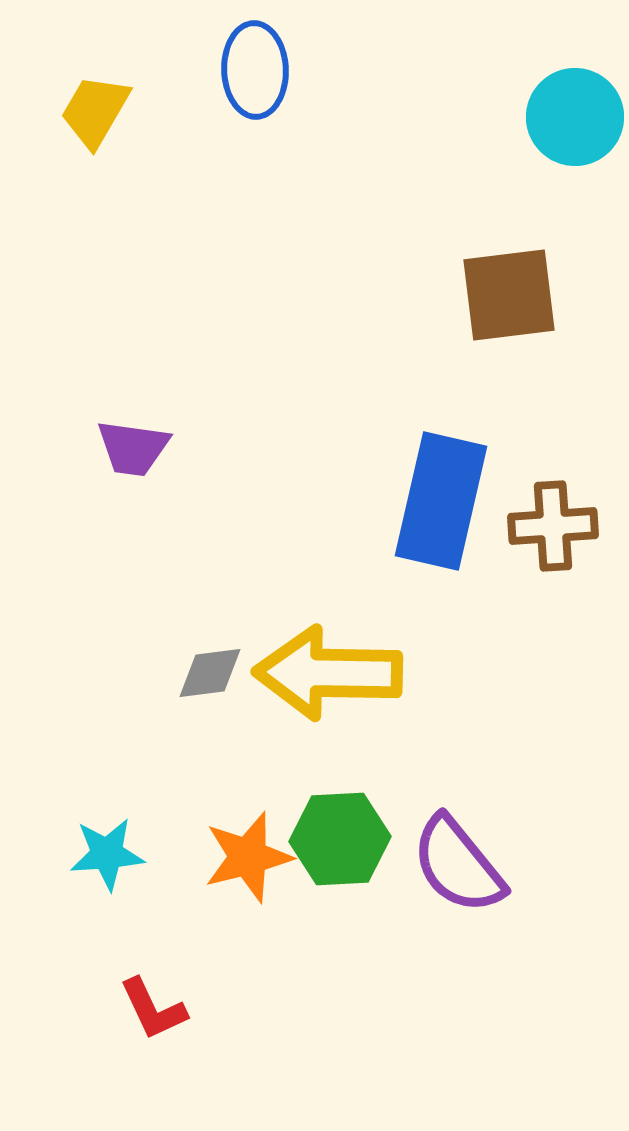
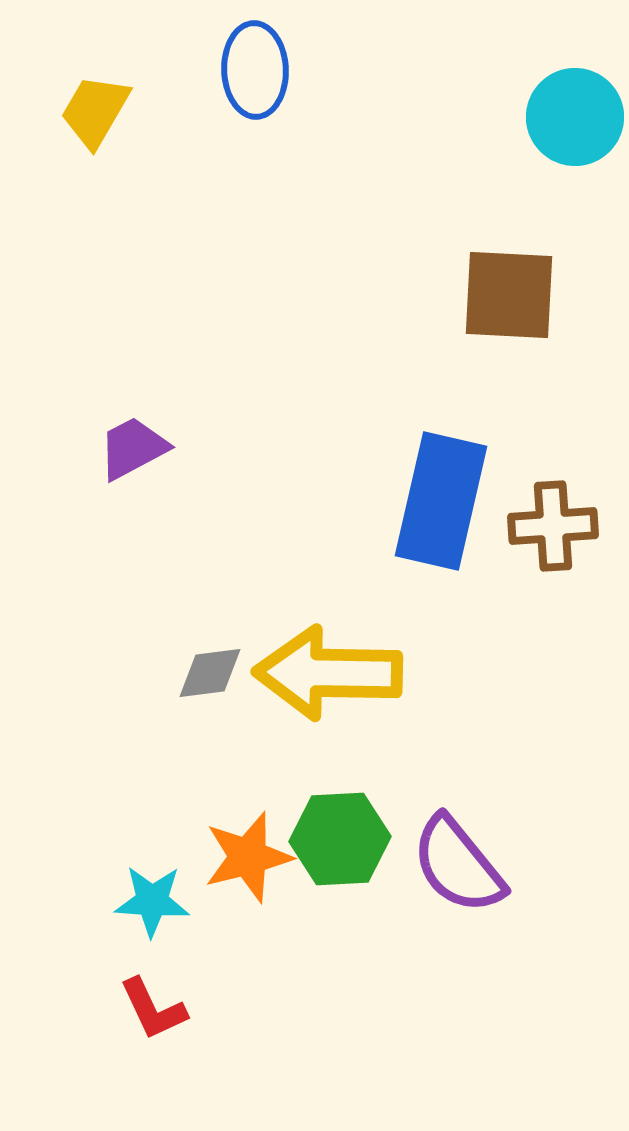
brown square: rotated 10 degrees clockwise
purple trapezoid: rotated 144 degrees clockwise
cyan star: moved 45 px right, 47 px down; rotated 8 degrees clockwise
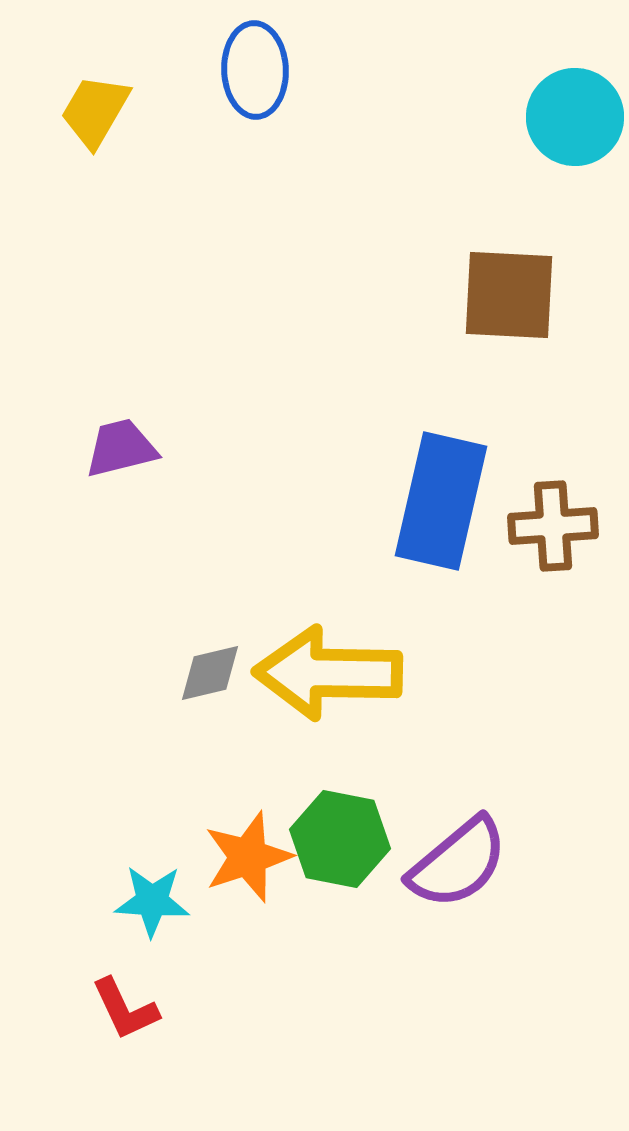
purple trapezoid: moved 12 px left; rotated 14 degrees clockwise
gray diamond: rotated 6 degrees counterclockwise
green hexagon: rotated 14 degrees clockwise
orange star: rotated 4 degrees counterclockwise
purple semicircle: moved 2 px up; rotated 91 degrees counterclockwise
red L-shape: moved 28 px left
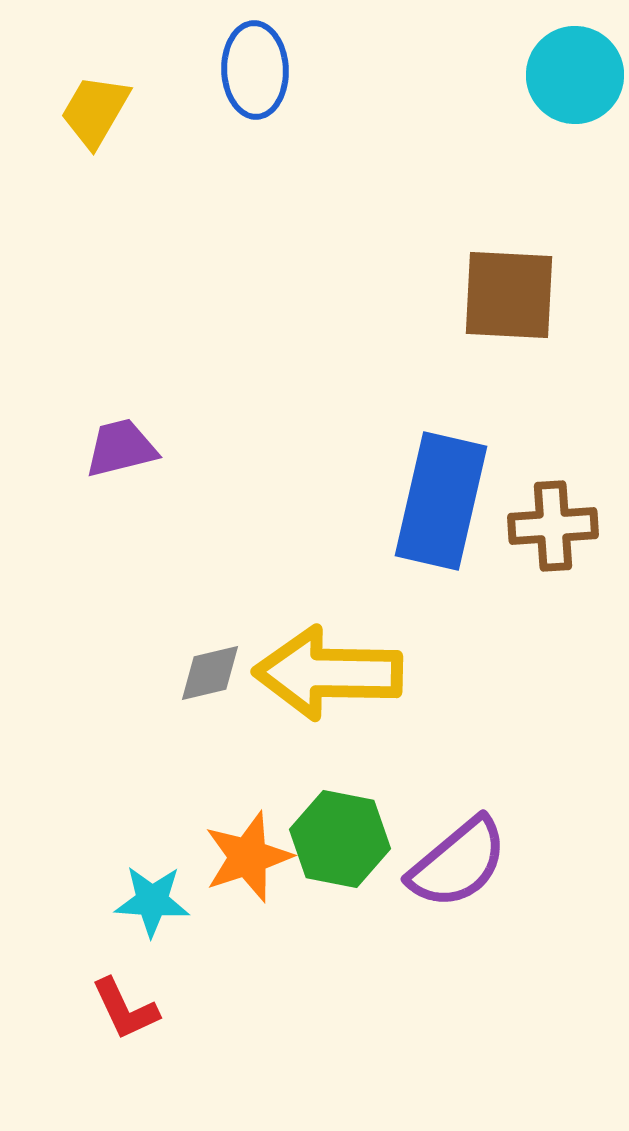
cyan circle: moved 42 px up
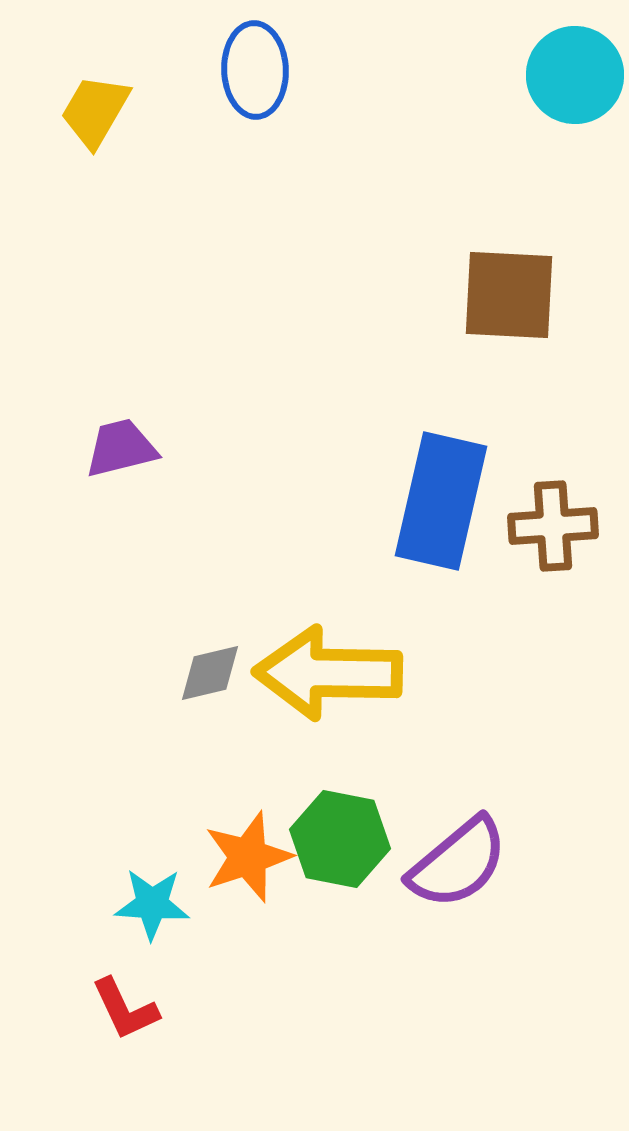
cyan star: moved 3 px down
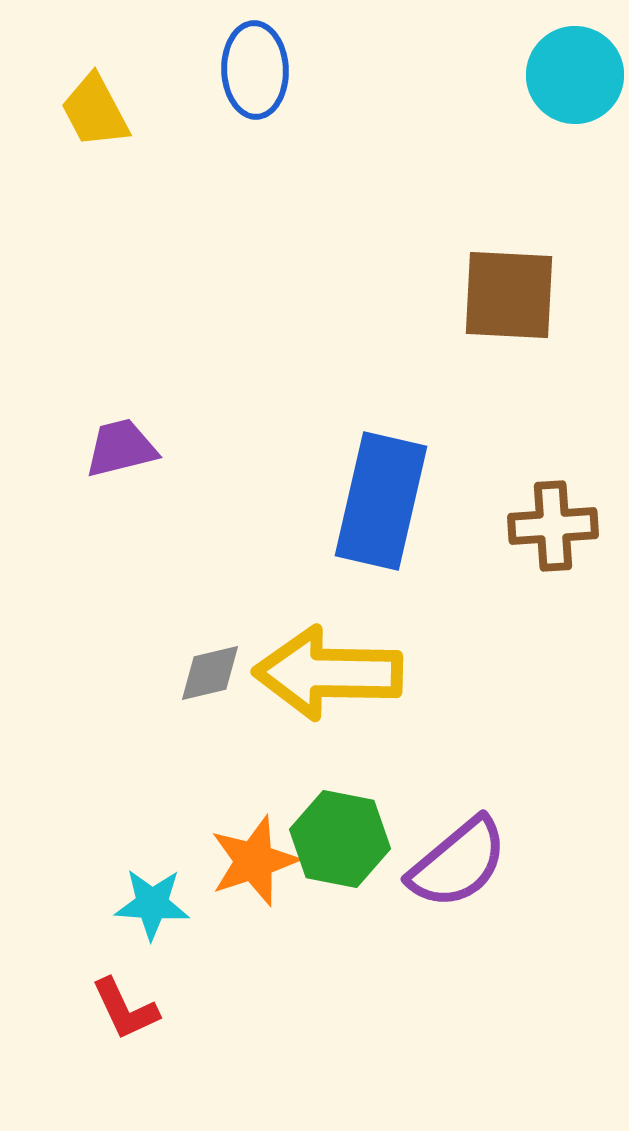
yellow trapezoid: rotated 58 degrees counterclockwise
blue rectangle: moved 60 px left
orange star: moved 6 px right, 4 px down
